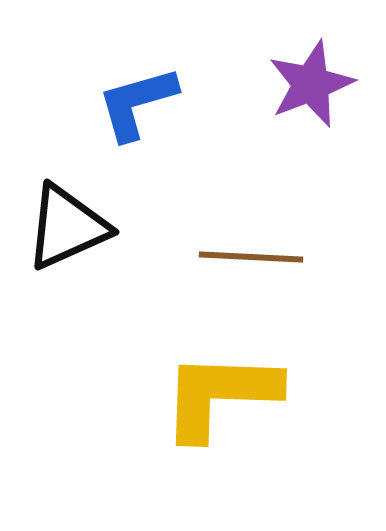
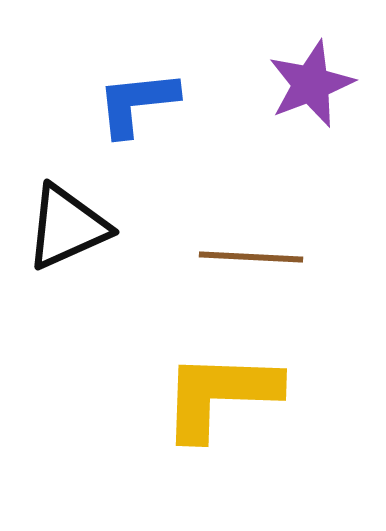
blue L-shape: rotated 10 degrees clockwise
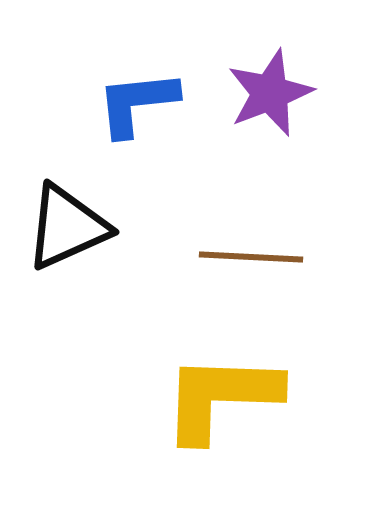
purple star: moved 41 px left, 9 px down
yellow L-shape: moved 1 px right, 2 px down
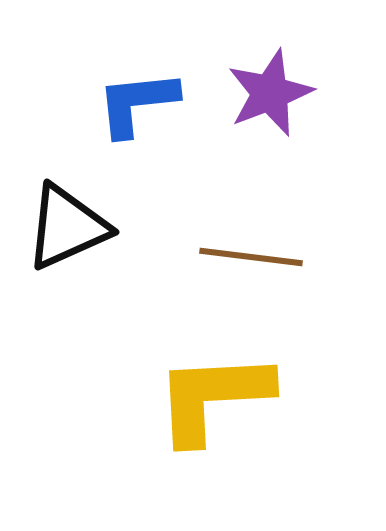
brown line: rotated 4 degrees clockwise
yellow L-shape: moved 8 px left; rotated 5 degrees counterclockwise
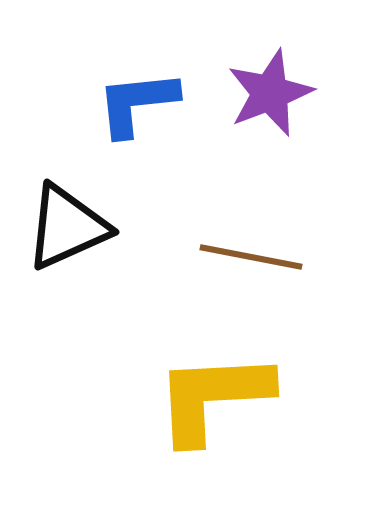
brown line: rotated 4 degrees clockwise
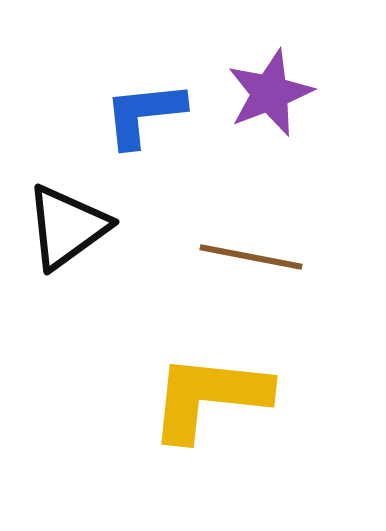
blue L-shape: moved 7 px right, 11 px down
black triangle: rotated 12 degrees counterclockwise
yellow L-shape: moved 4 px left; rotated 9 degrees clockwise
